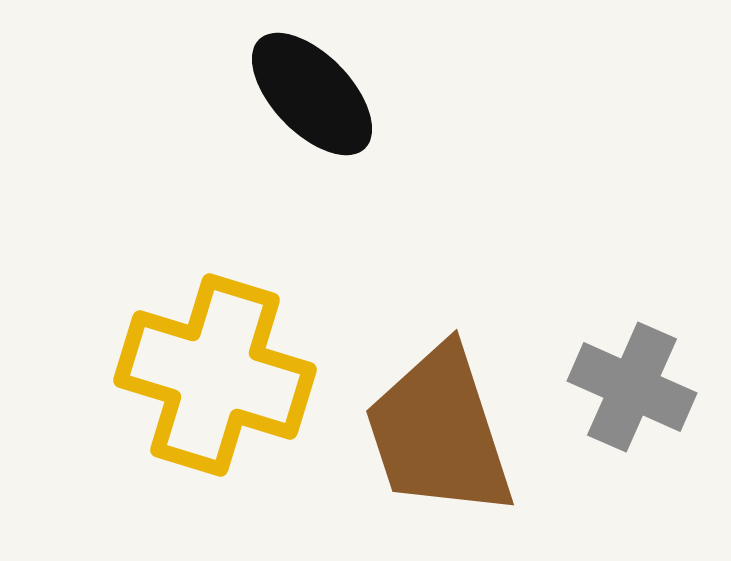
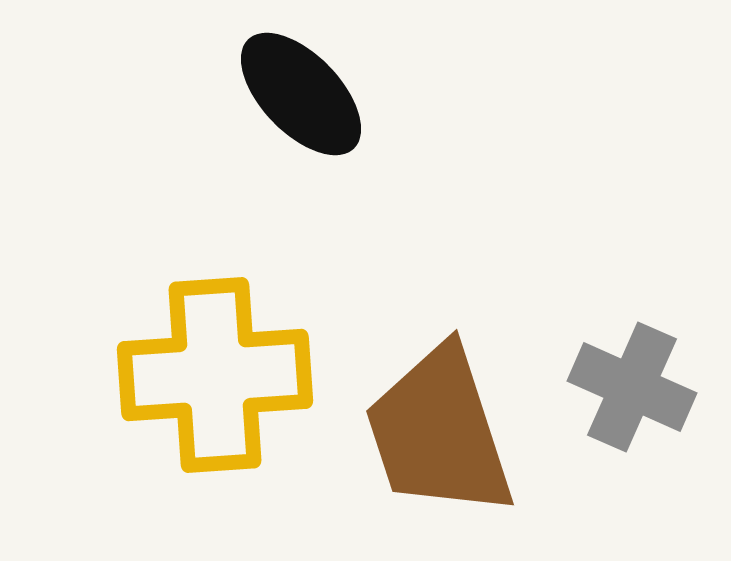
black ellipse: moved 11 px left
yellow cross: rotated 21 degrees counterclockwise
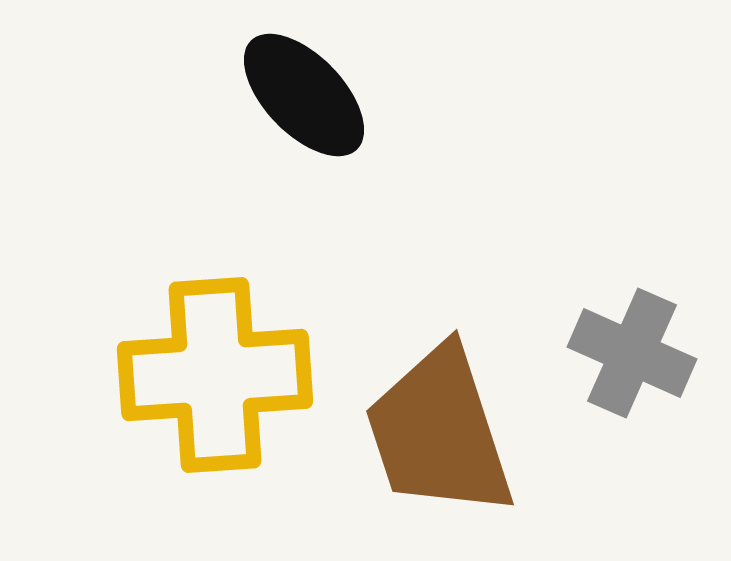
black ellipse: moved 3 px right, 1 px down
gray cross: moved 34 px up
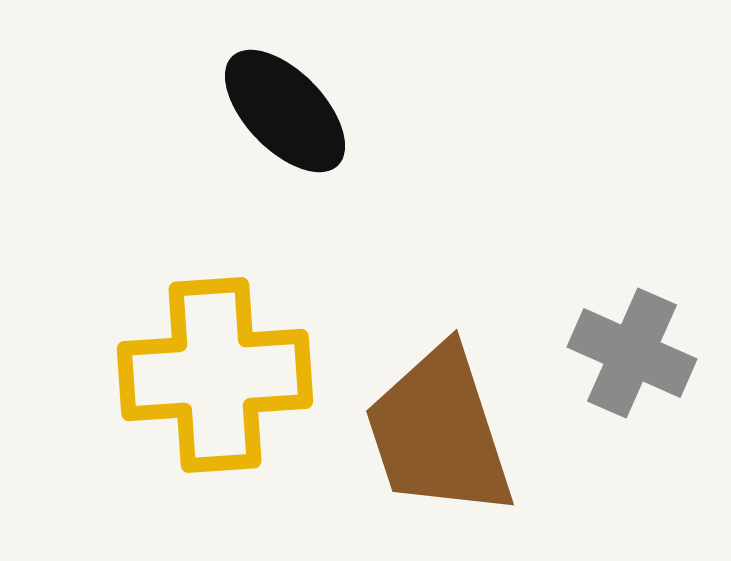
black ellipse: moved 19 px left, 16 px down
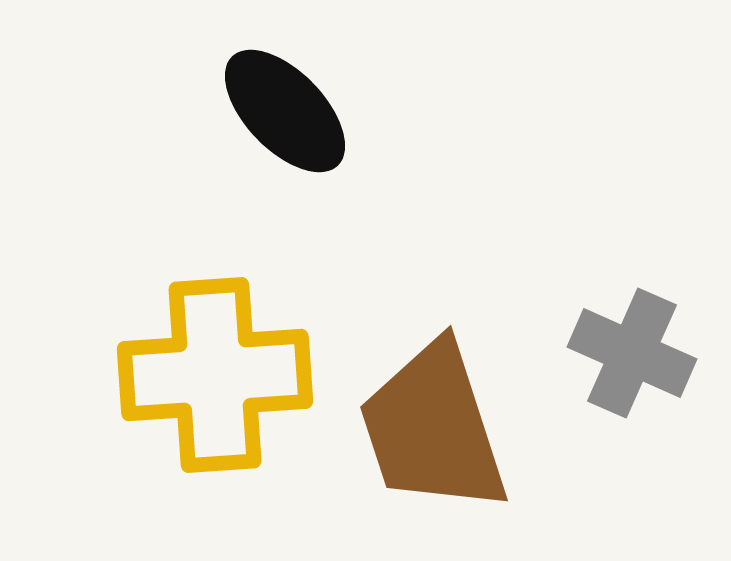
brown trapezoid: moved 6 px left, 4 px up
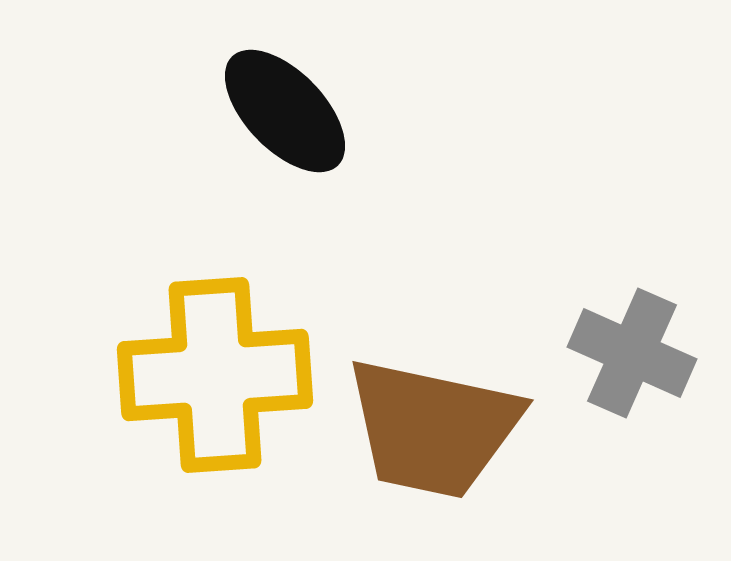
brown trapezoid: rotated 60 degrees counterclockwise
